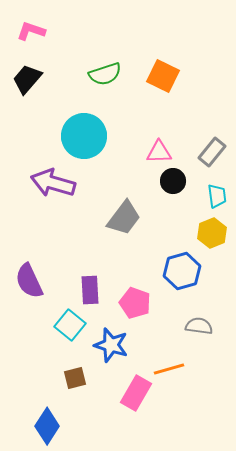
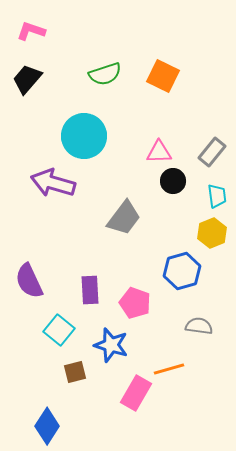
cyan square: moved 11 px left, 5 px down
brown square: moved 6 px up
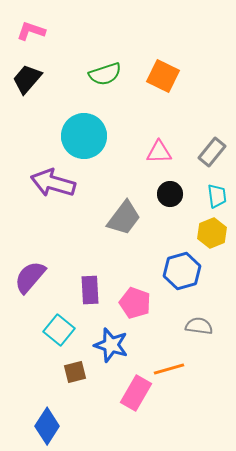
black circle: moved 3 px left, 13 px down
purple semicircle: moved 1 px right, 4 px up; rotated 66 degrees clockwise
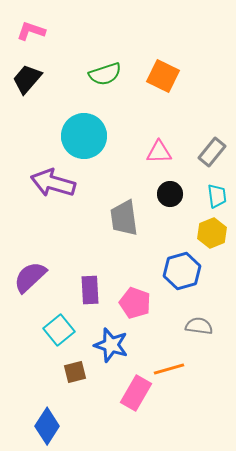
gray trapezoid: rotated 135 degrees clockwise
purple semicircle: rotated 6 degrees clockwise
cyan square: rotated 12 degrees clockwise
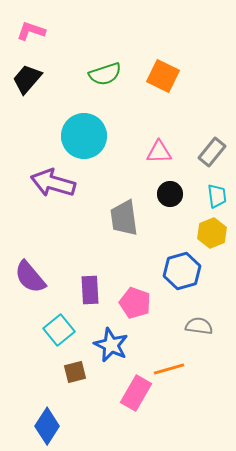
purple semicircle: rotated 87 degrees counterclockwise
blue star: rotated 8 degrees clockwise
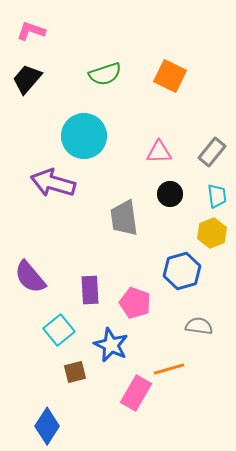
orange square: moved 7 px right
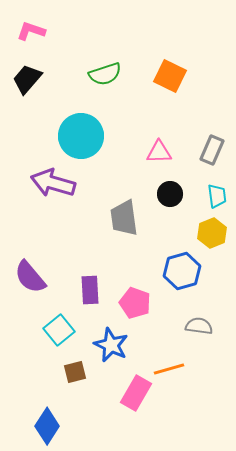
cyan circle: moved 3 px left
gray rectangle: moved 2 px up; rotated 16 degrees counterclockwise
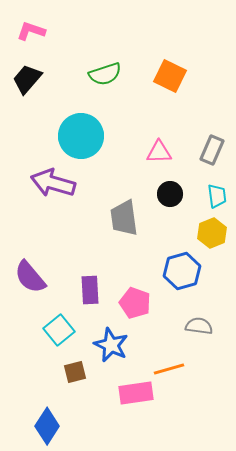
pink rectangle: rotated 52 degrees clockwise
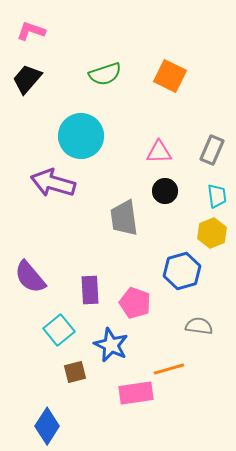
black circle: moved 5 px left, 3 px up
